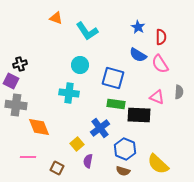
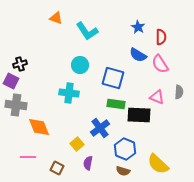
purple semicircle: moved 2 px down
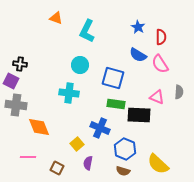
cyan L-shape: rotated 60 degrees clockwise
black cross: rotated 24 degrees clockwise
blue cross: rotated 30 degrees counterclockwise
